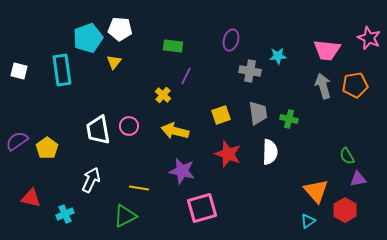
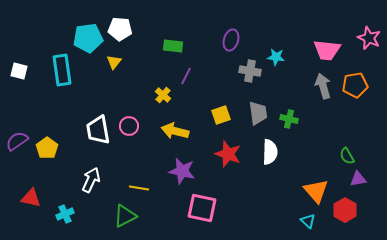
cyan pentagon: rotated 12 degrees clockwise
cyan star: moved 2 px left, 1 px down; rotated 12 degrees clockwise
pink square: rotated 28 degrees clockwise
cyan triangle: rotated 42 degrees counterclockwise
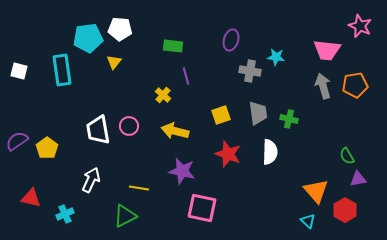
pink star: moved 9 px left, 12 px up
purple line: rotated 42 degrees counterclockwise
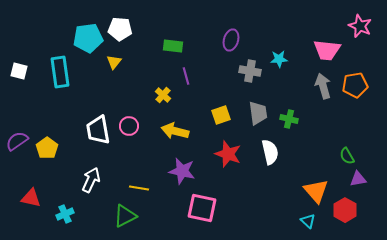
cyan star: moved 3 px right, 2 px down; rotated 12 degrees counterclockwise
cyan rectangle: moved 2 px left, 2 px down
white semicircle: rotated 15 degrees counterclockwise
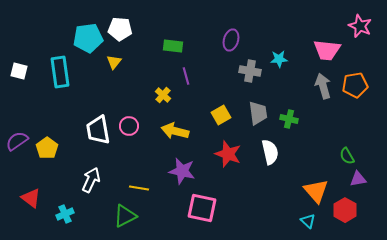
yellow square: rotated 12 degrees counterclockwise
red triangle: rotated 25 degrees clockwise
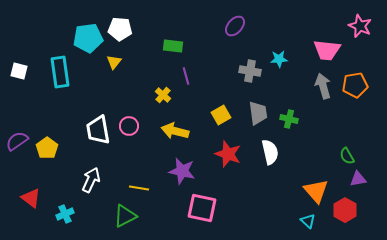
purple ellipse: moved 4 px right, 14 px up; rotated 25 degrees clockwise
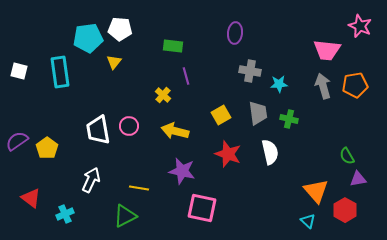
purple ellipse: moved 7 px down; rotated 35 degrees counterclockwise
cyan star: moved 25 px down
